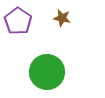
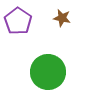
green circle: moved 1 px right
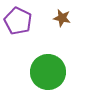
purple pentagon: rotated 8 degrees counterclockwise
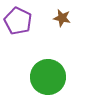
green circle: moved 5 px down
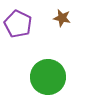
purple pentagon: moved 3 px down
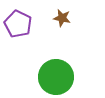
green circle: moved 8 px right
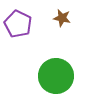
green circle: moved 1 px up
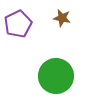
purple pentagon: rotated 20 degrees clockwise
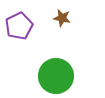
purple pentagon: moved 1 px right, 2 px down
